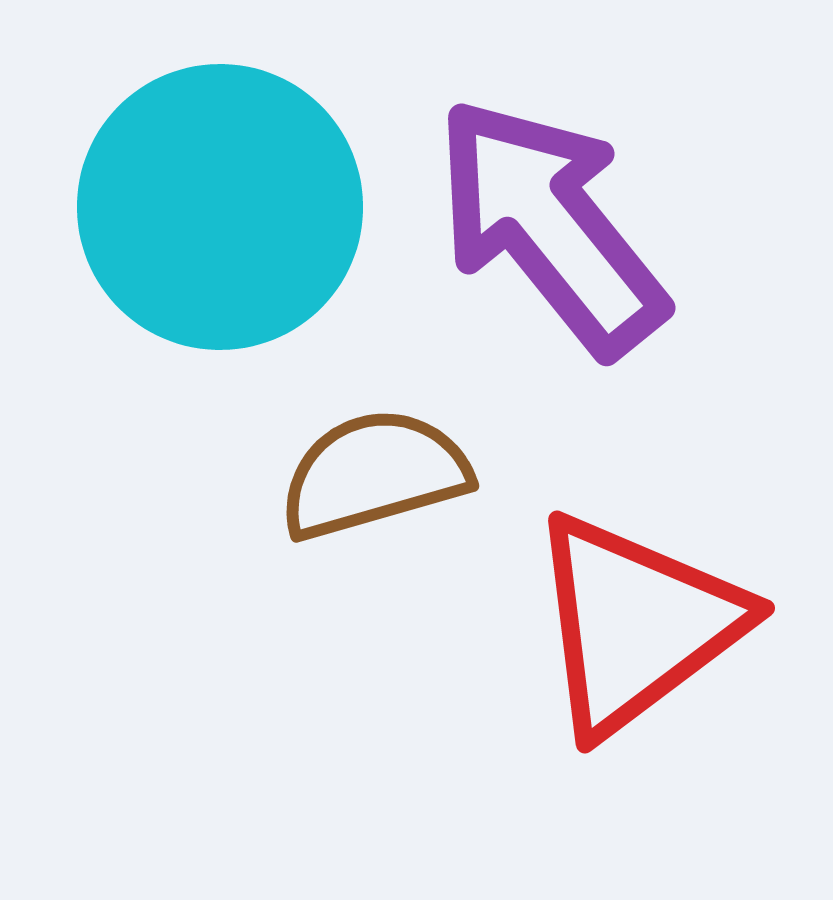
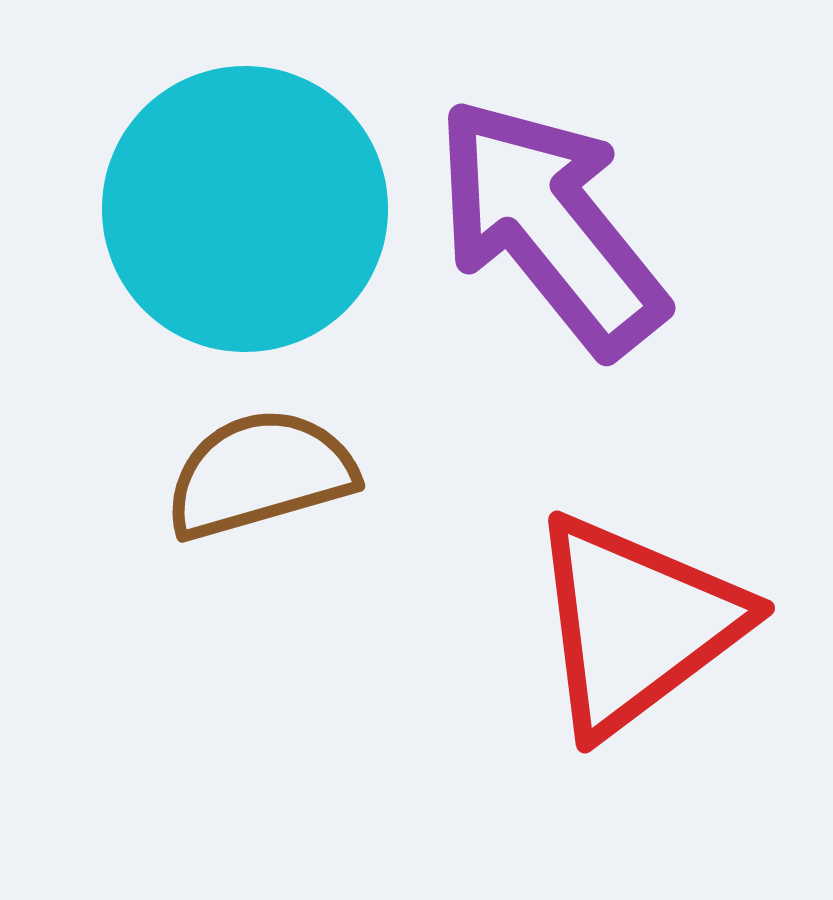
cyan circle: moved 25 px right, 2 px down
brown semicircle: moved 114 px left
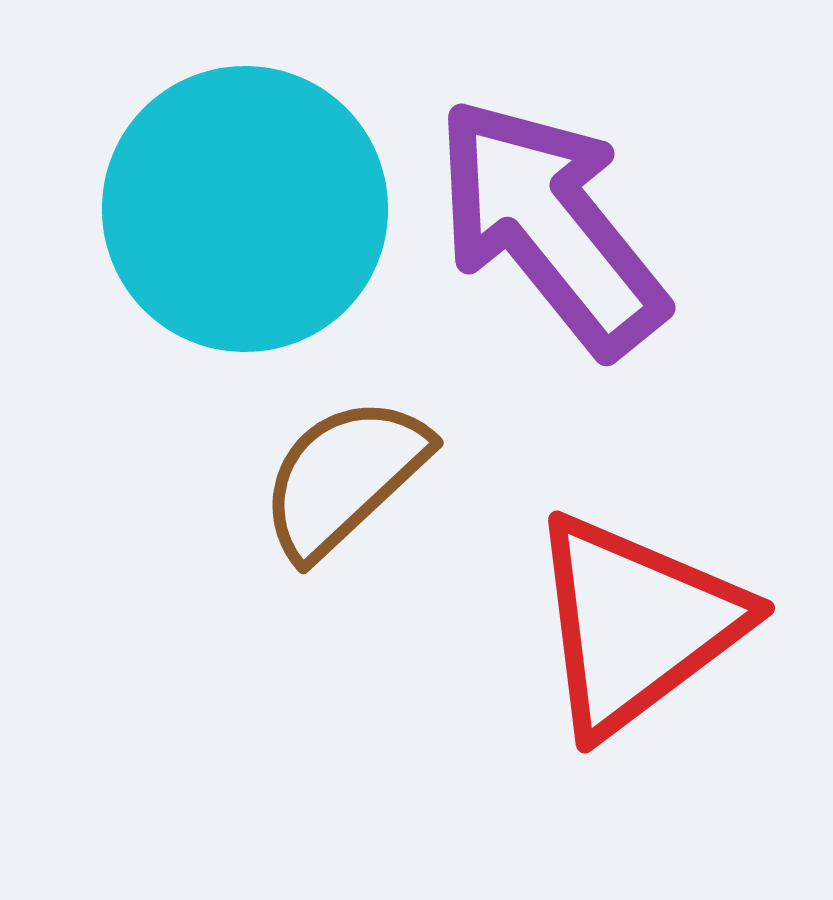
brown semicircle: moved 84 px right, 3 px down; rotated 27 degrees counterclockwise
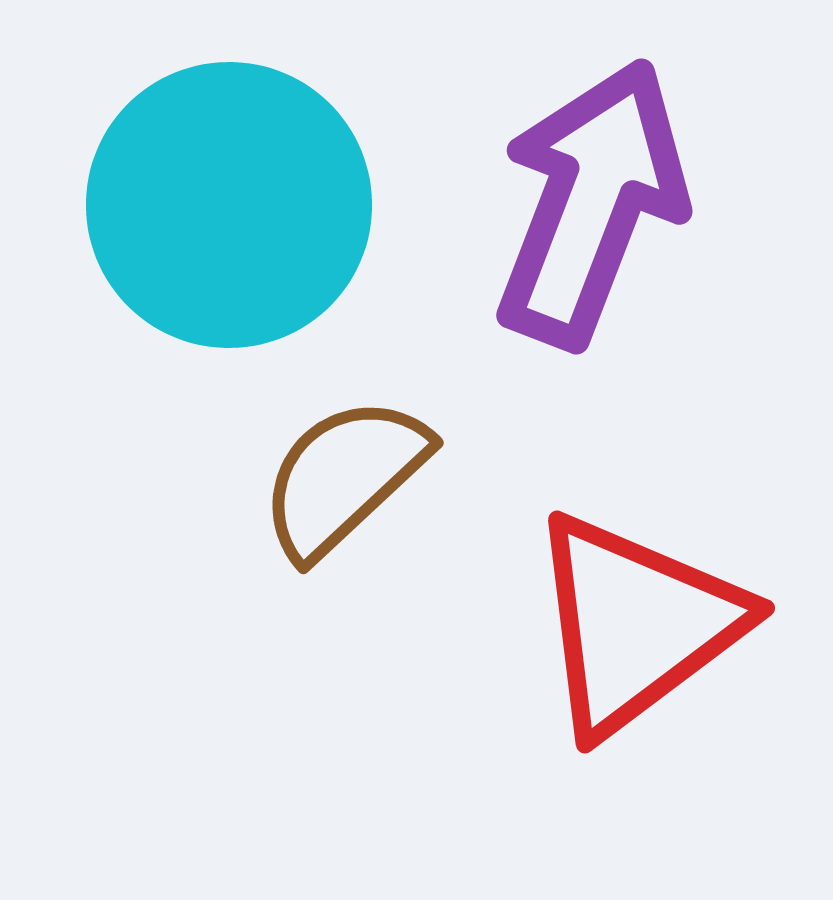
cyan circle: moved 16 px left, 4 px up
purple arrow: moved 41 px right, 23 px up; rotated 60 degrees clockwise
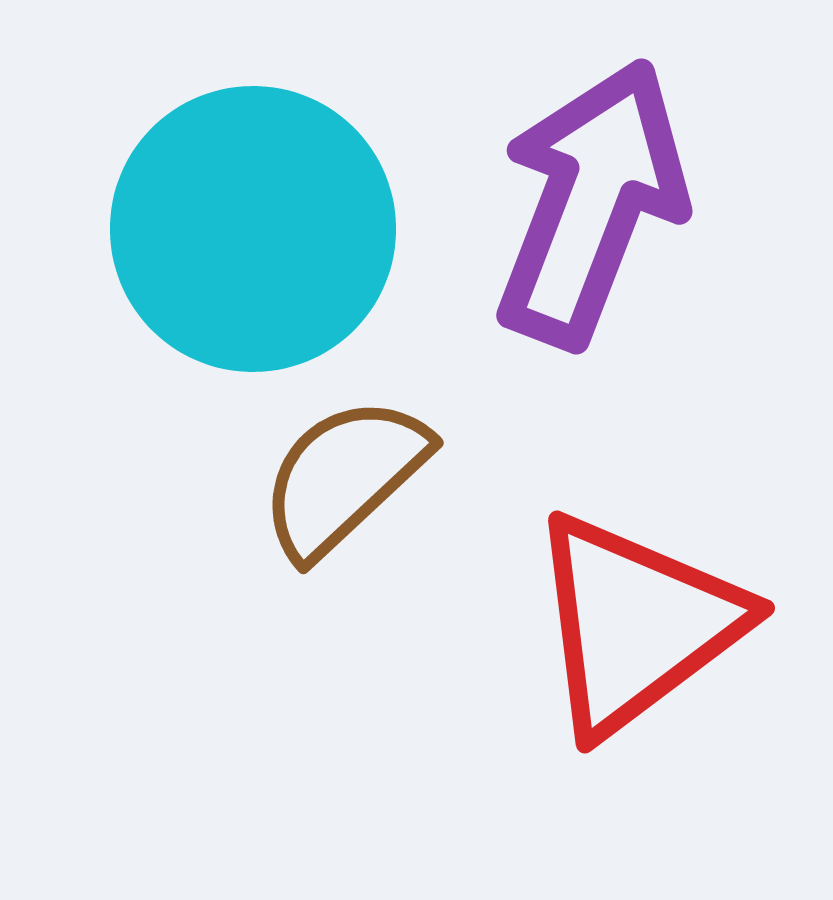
cyan circle: moved 24 px right, 24 px down
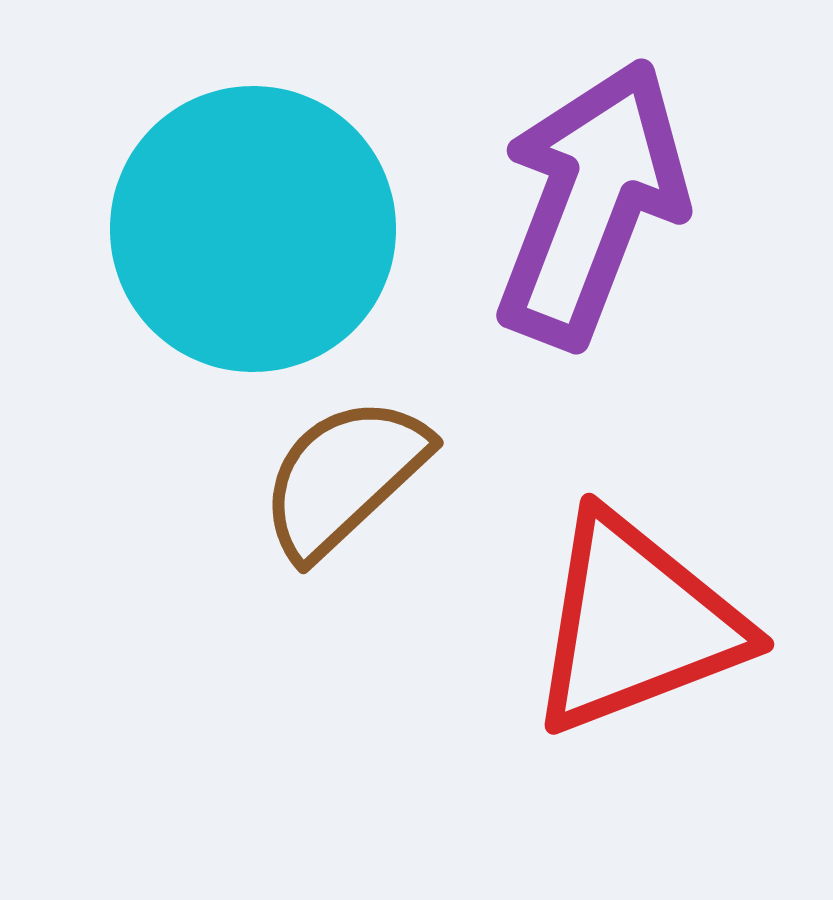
red triangle: rotated 16 degrees clockwise
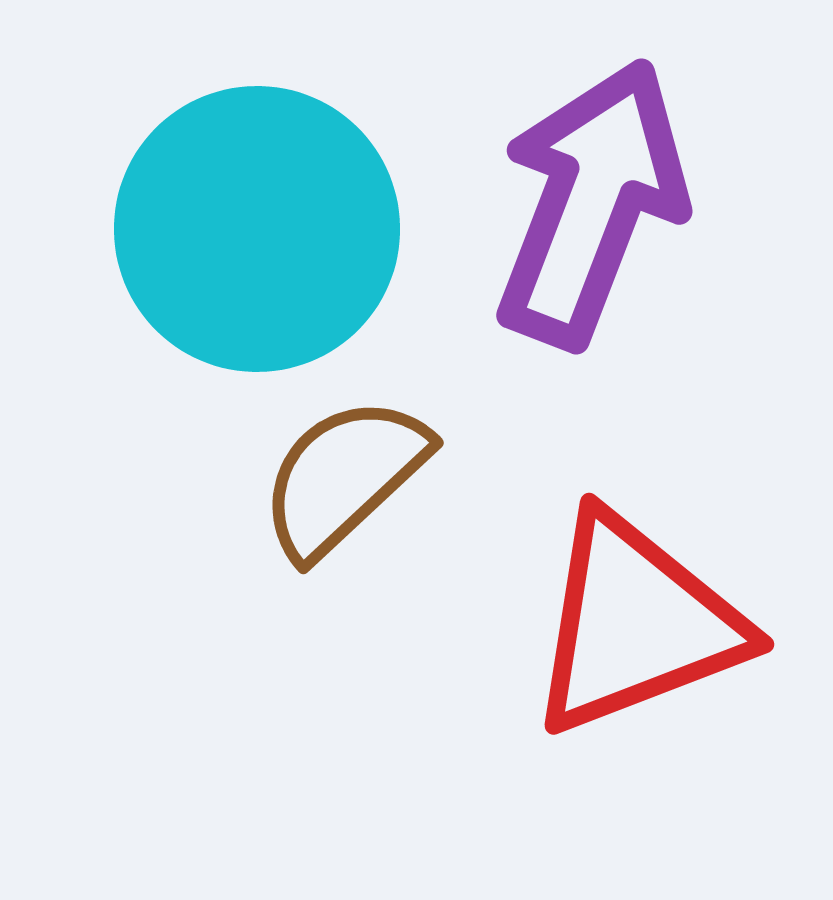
cyan circle: moved 4 px right
